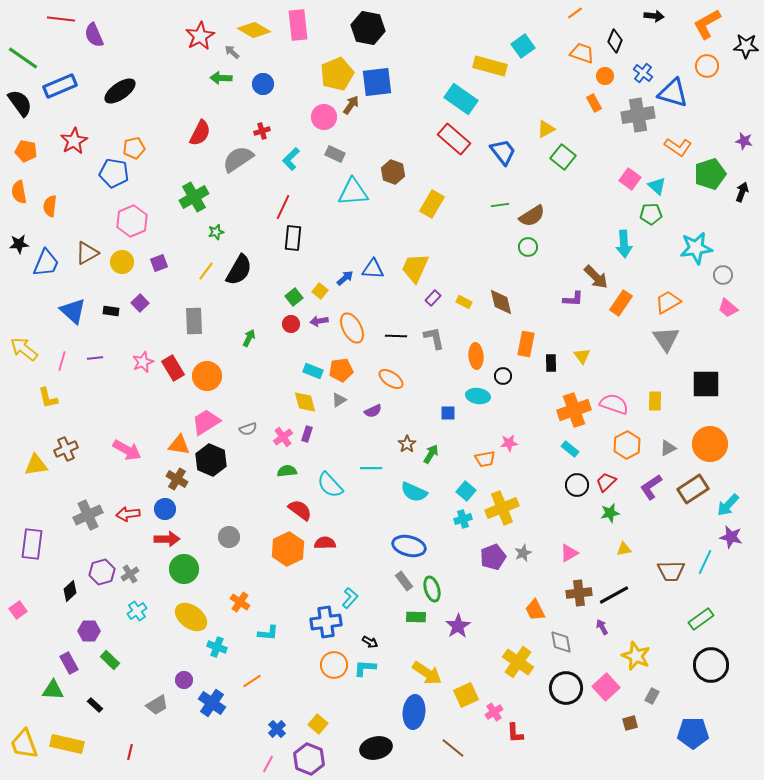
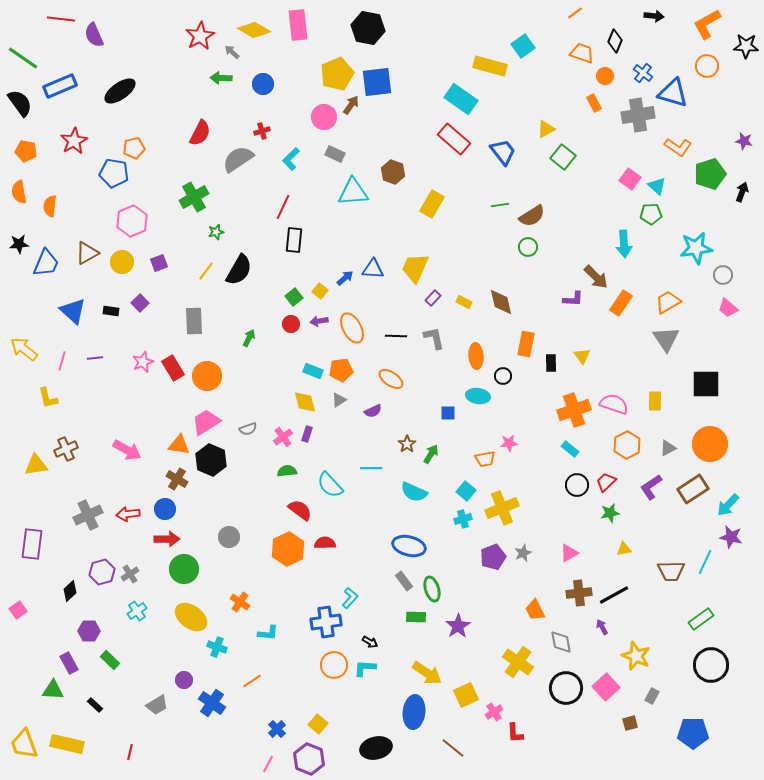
black rectangle at (293, 238): moved 1 px right, 2 px down
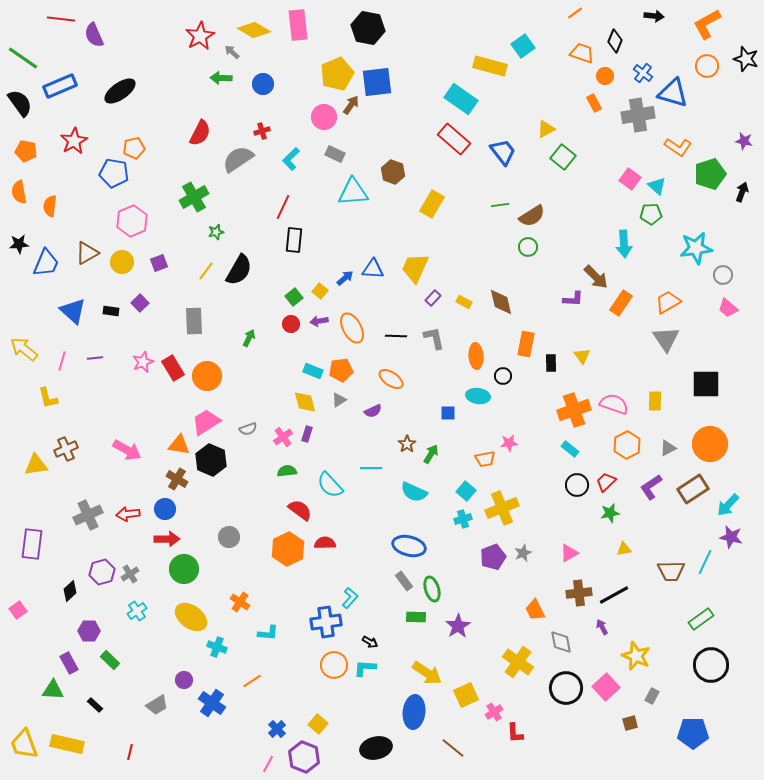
black star at (746, 46): moved 13 px down; rotated 15 degrees clockwise
purple hexagon at (309, 759): moved 5 px left, 2 px up
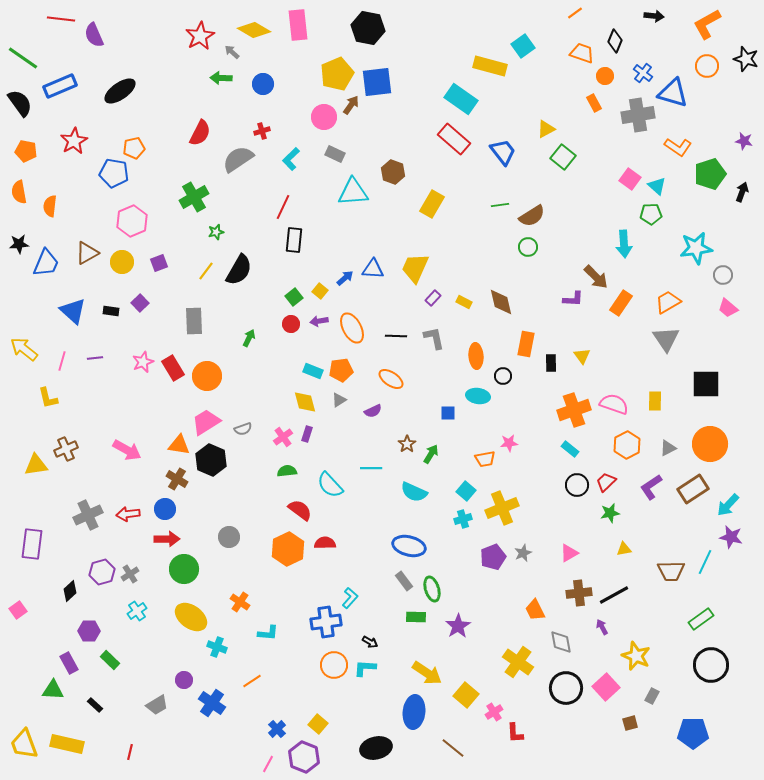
gray semicircle at (248, 429): moved 5 px left
yellow square at (466, 695): rotated 25 degrees counterclockwise
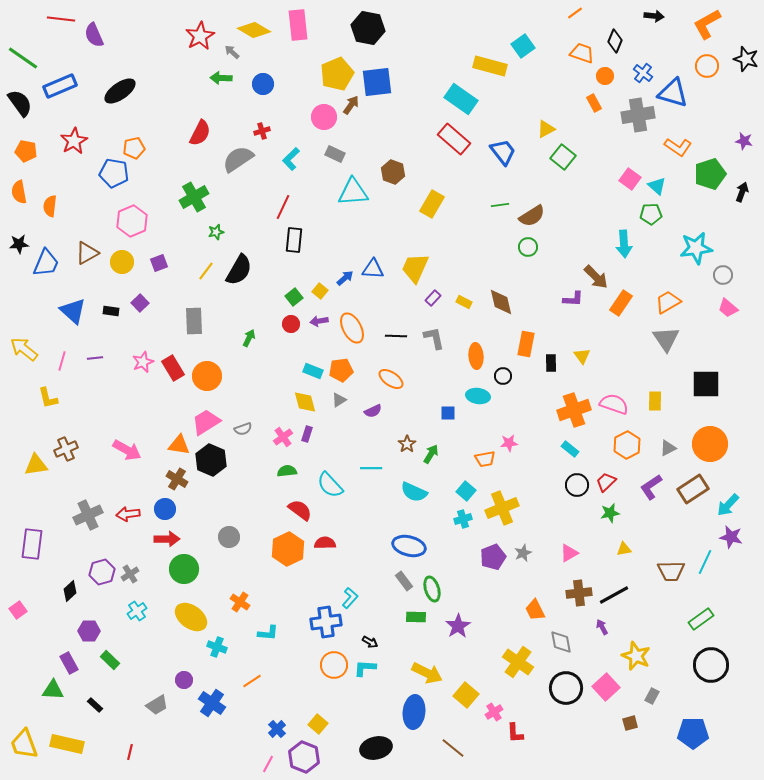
yellow arrow at (427, 673): rotated 8 degrees counterclockwise
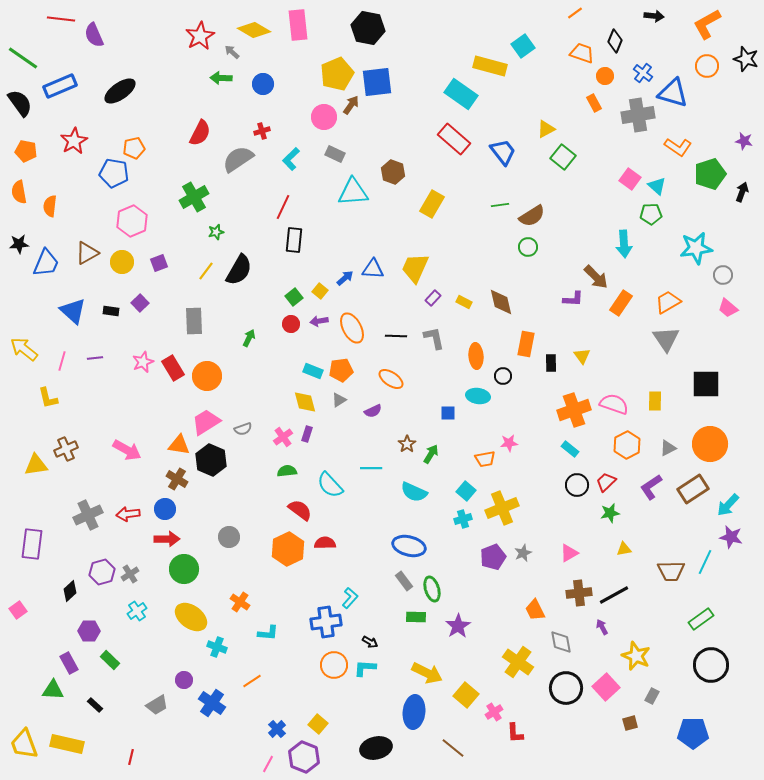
cyan rectangle at (461, 99): moved 5 px up
red line at (130, 752): moved 1 px right, 5 px down
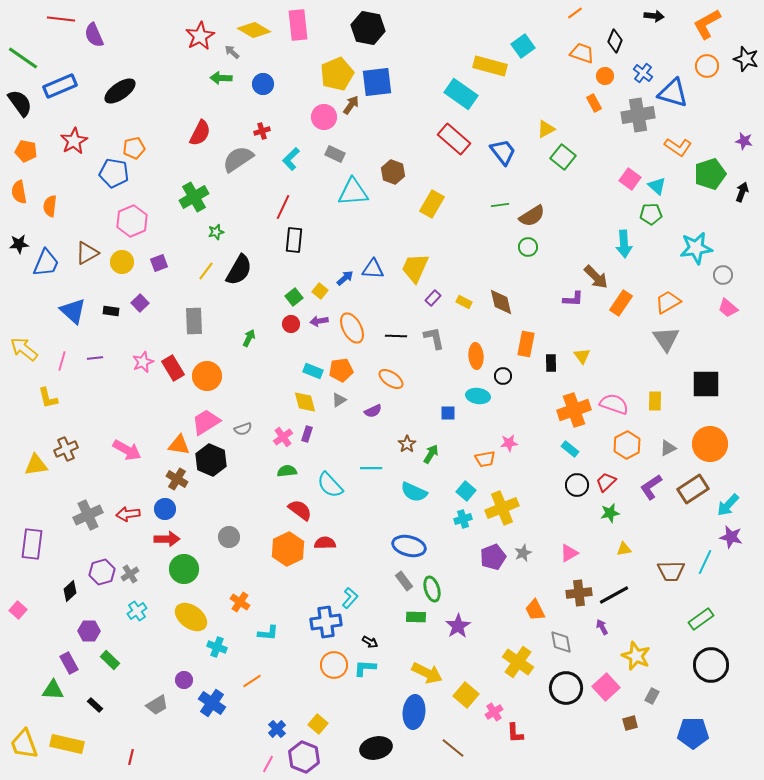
pink square at (18, 610): rotated 12 degrees counterclockwise
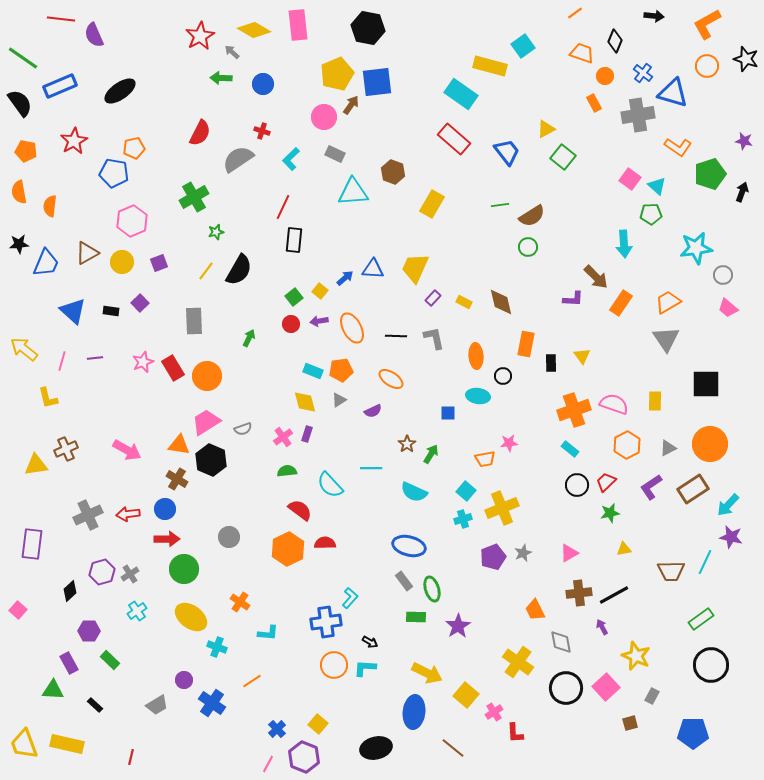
red cross at (262, 131): rotated 35 degrees clockwise
blue trapezoid at (503, 152): moved 4 px right
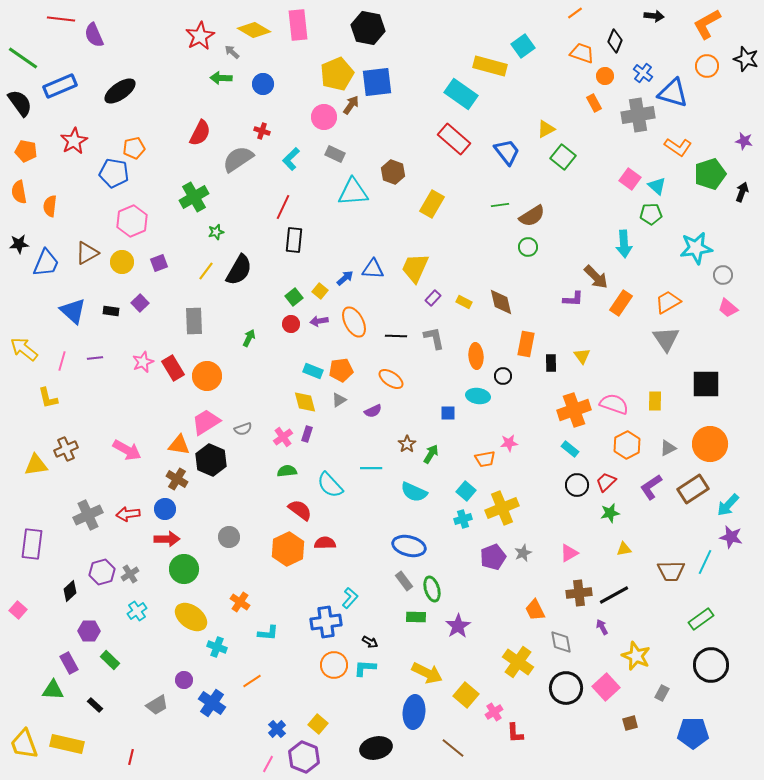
orange ellipse at (352, 328): moved 2 px right, 6 px up
gray rectangle at (652, 696): moved 10 px right, 3 px up
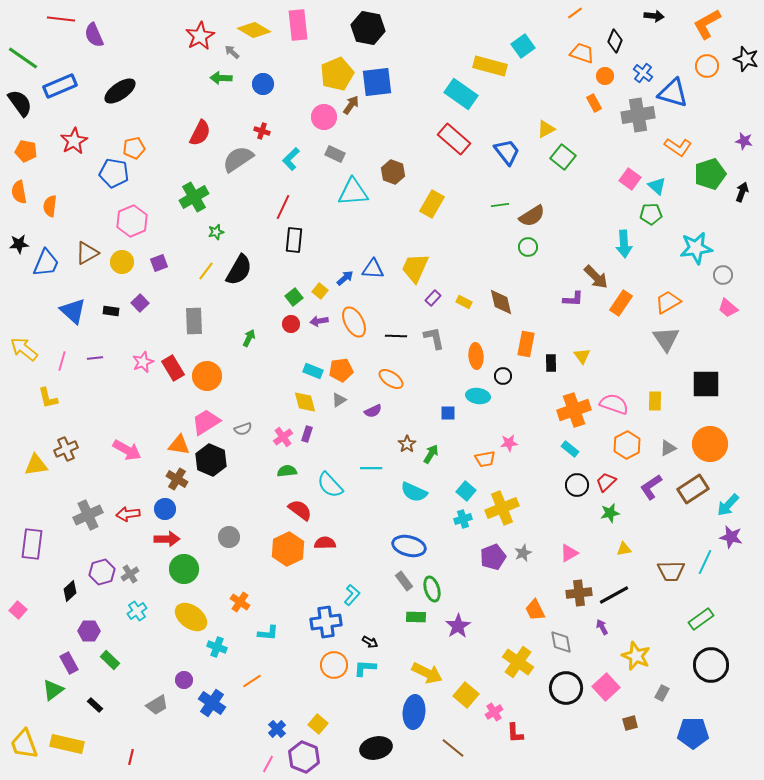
cyan L-shape at (350, 598): moved 2 px right, 3 px up
green triangle at (53, 690): rotated 40 degrees counterclockwise
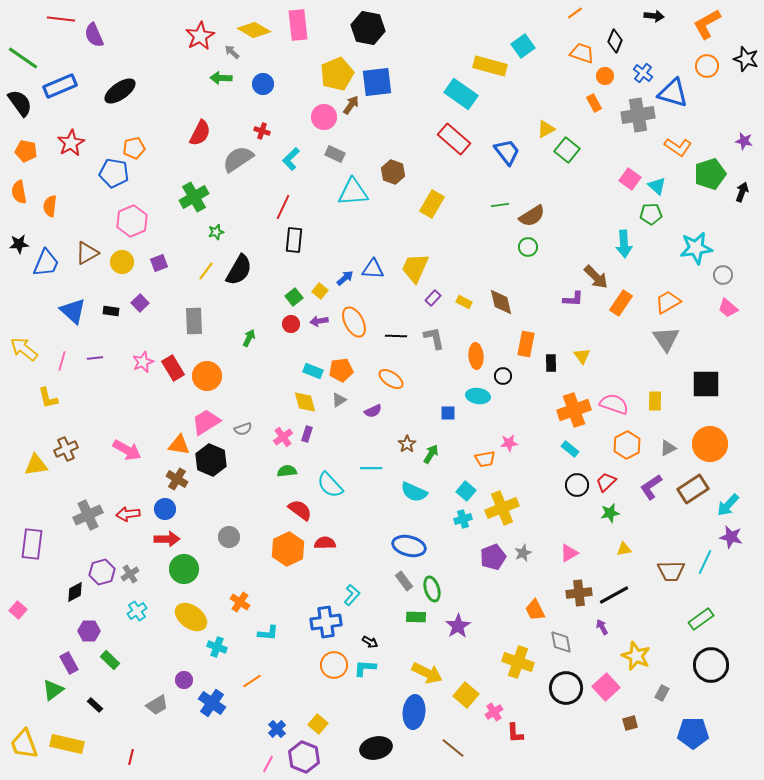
red star at (74, 141): moved 3 px left, 2 px down
green square at (563, 157): moved 4 px right, 7 px up
black diamond at (70, 591): moved 5 px right, 1 px down; rotated 15 degrees clockwise
yellow cross at (518, 662): rotated 16 degrees counterclockwise
